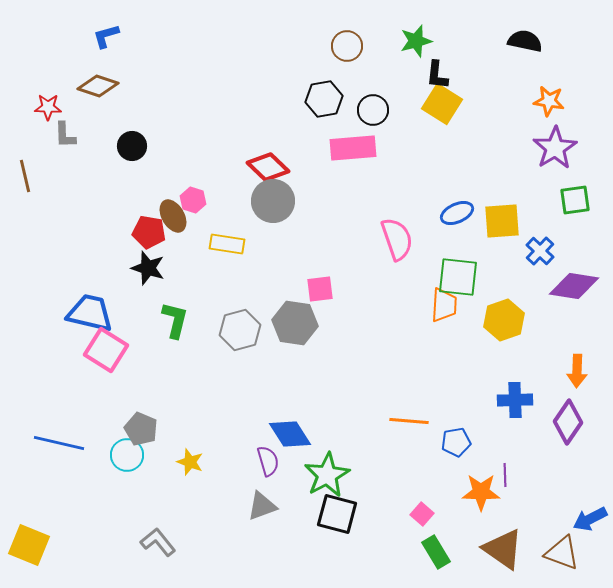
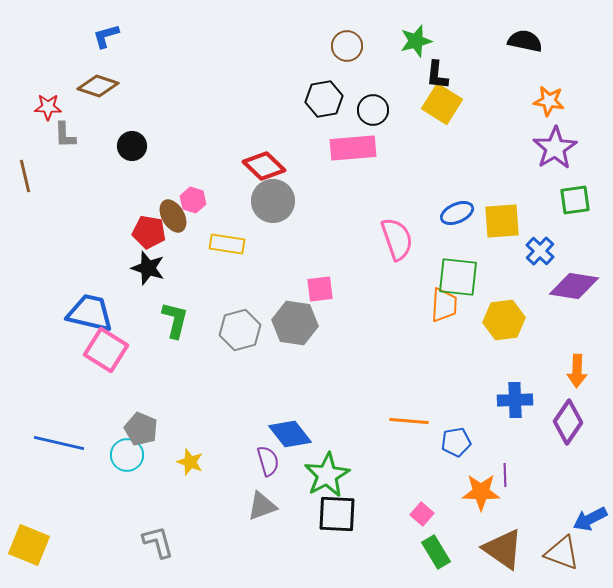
red diamond at (268, 167): moved 4 px left, 1 px up
yellow hexagon at (504, 320): rotated 12 degrees clockwise
blue diamond at (290, 434): rotated 6 degrees counterclockwise
black square at (337, 514): rotated 12 degrees counterclockwise
gray L-shape at (158, 542): rotated 24 degrees clockwise
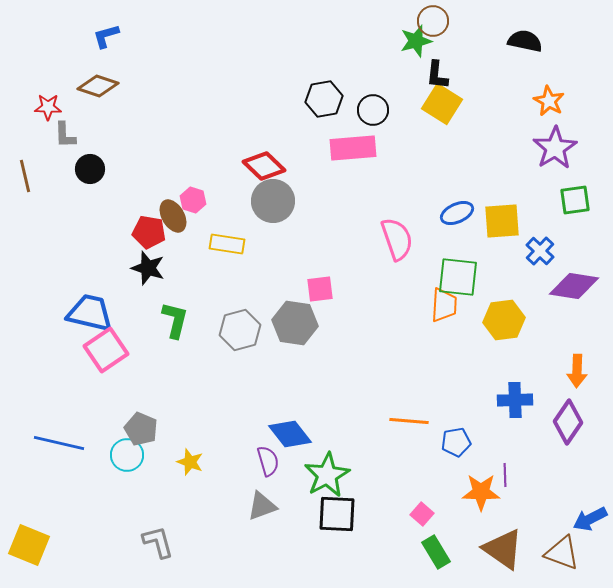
brown circle at (347, 46): moved 86 px right, 25 px up
orange star at (549, 101): rotated 20 degrees clockwise
black circle at (132, 146): moved 42 px left, 23 px down
pink square at (106, 350): rotated 24 degrees clockwise
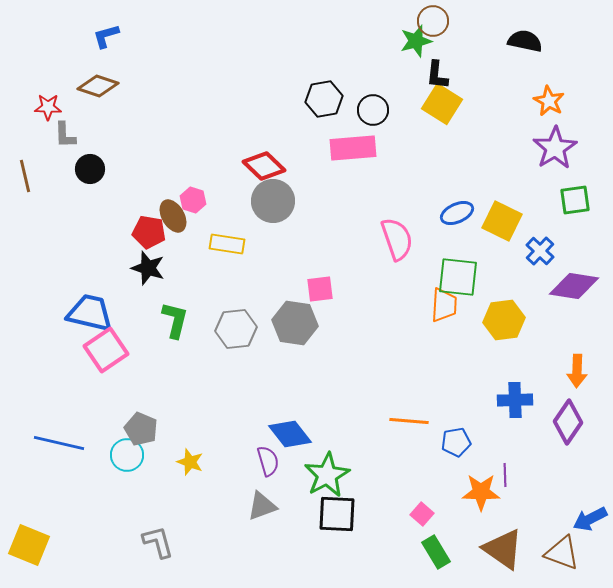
yellow square at (502, 221): rotated 30 degrees clockwise
gray hexagon at (240, 330): moved 4 px left, 1 px up; rotated 9 degrees clockwise
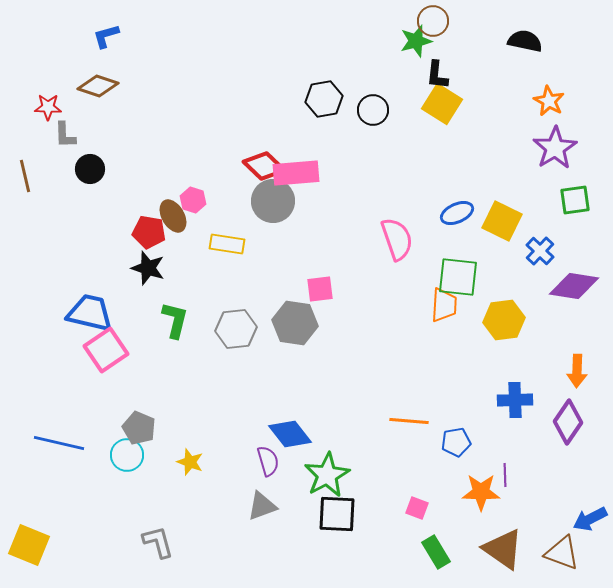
pink rectangle at (353, 148): moved 57 px left, 25 px down
gray pentagon at (141, 429): moved 2 px left, 1 px up
pink square at (422, 514): moved 5 px left, 6 px up; rotated 20 degrees counterclockwise
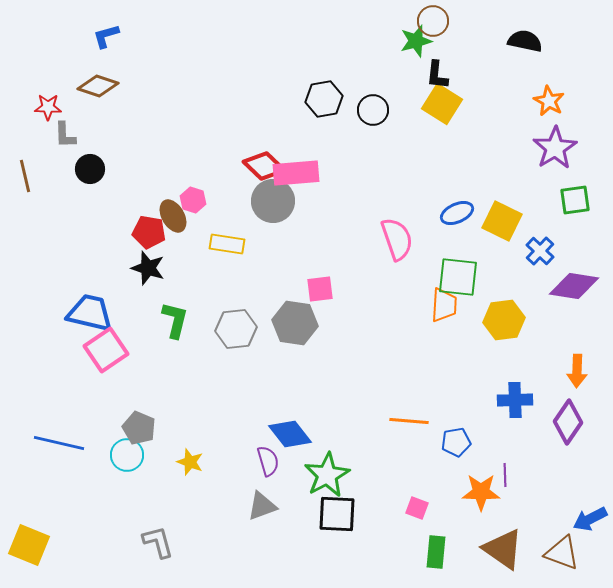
green rectangle at (436, 552): rotated 36 degrees clockwise
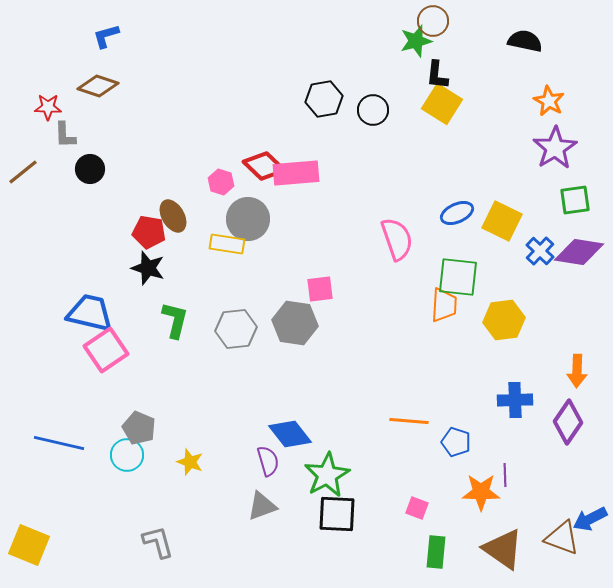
brown line at (25, 176): moved 2 px left, 4 px up; rotated 64 degrees clockwise
pink hexagon at (193, 200): moved 28 px right, 18 px up
gray circle at (273, 201): moved 25 px left, 18 px down
purple diamond at (574, 286): moved 5 px right, 34 px up
blue pentagon at (456, 442): rotated 28 degrees clockwise
brown triangle at (562, 553): moved 15 px up
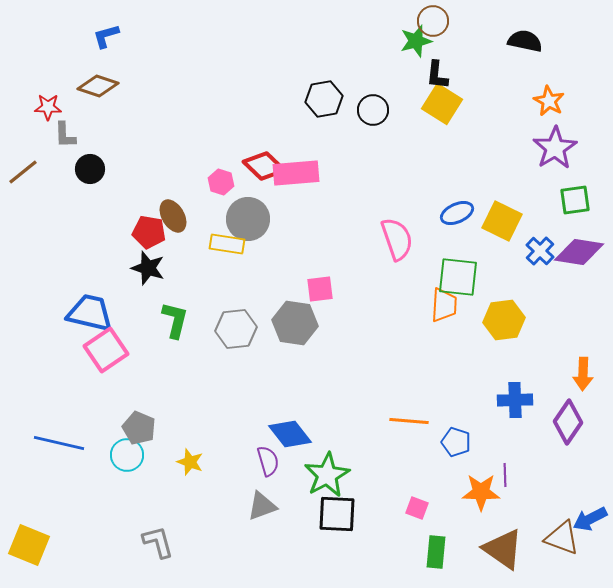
orange arrow at (577, 371): moved 6 px right, 3 px down
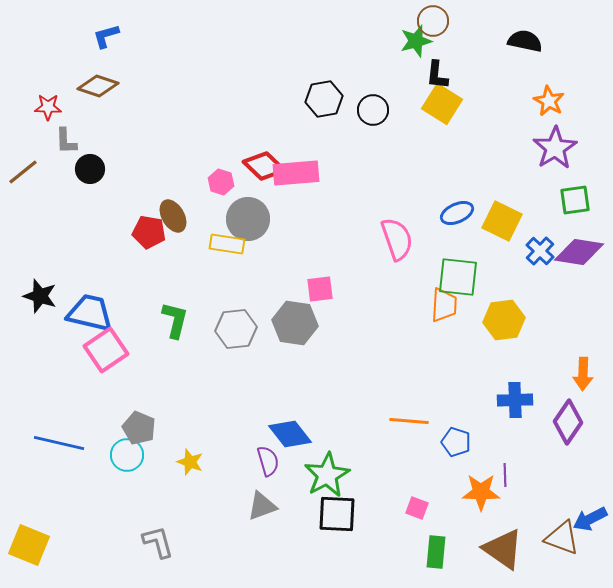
gray L-shape at (65, 135): moved 1 px right, 6 px down
black star at (148, 268): moved 108 px left, 28 px down
